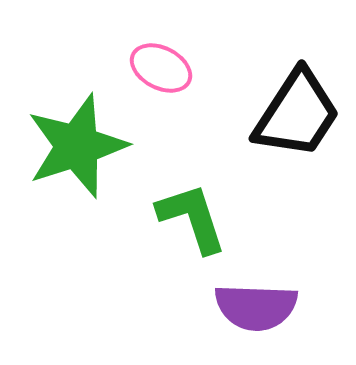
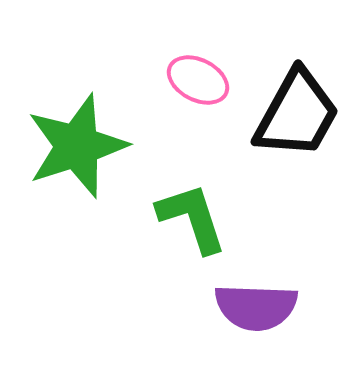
pink ellipse: moved 37 px right, 12 px down
black trapezoid: rotated 4 degrees counterclockwise
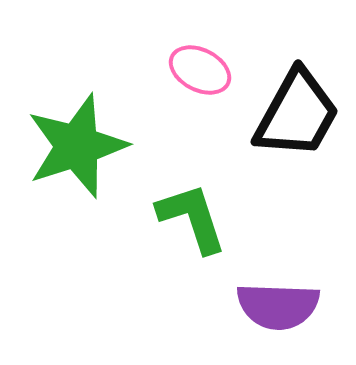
pink ellipse: moved 2 px right, 10 px up
purple semicircle: moved 22 px right, 1 px up
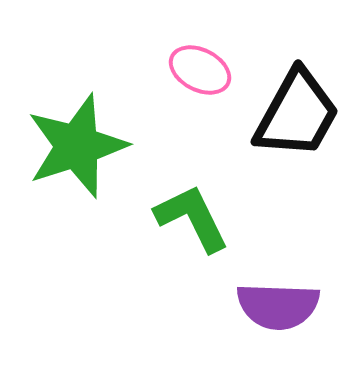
green L-shape: rotated 8 degrees counterclockwise
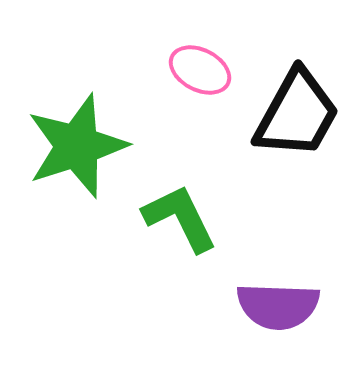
green L-shape: moved 12 px left
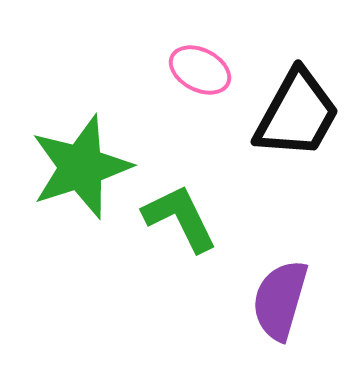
green star: moved 4 px right, 21 px down
purple semicircle: moved 2 px right, 6 px up; rotated 104 degrees clockwise
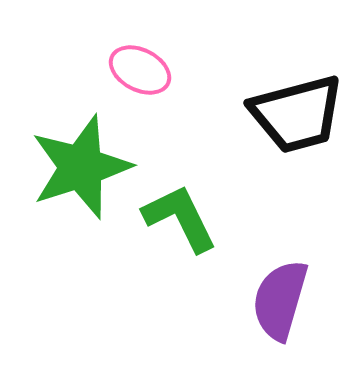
pink ellipse: moved 60 px left
black trapezoid: rotated 46 degrees clockwise
